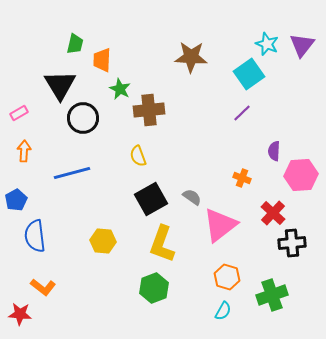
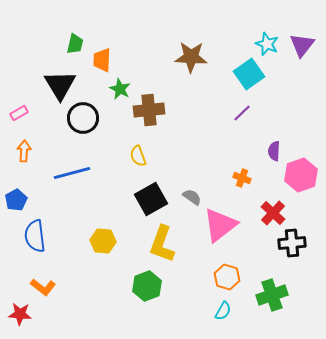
pink hexagon: rotated 16 degrees counterclockwise
green hexagon: moved 7 px left, 2 px up
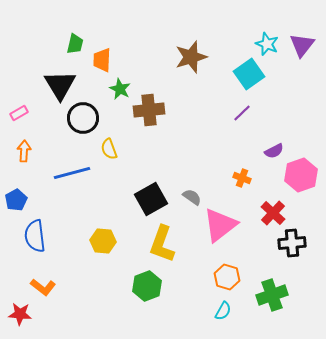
brown star: rotated 20 degrees counterclockwise
purple semicircle: rotated 120 degrees counterclockwise
yellow semicircle: moved 29 px left, 7 px up
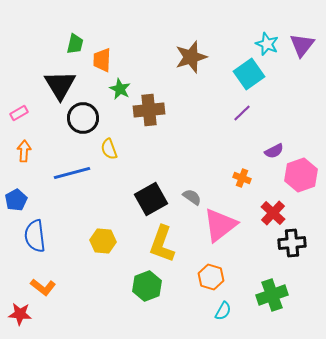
orange hexagon: moved 16 px left
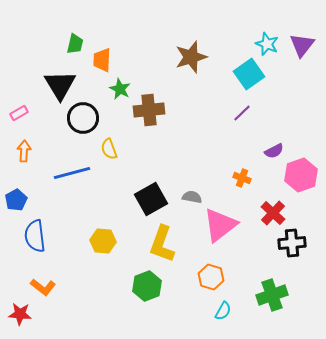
gray semicircle: rotated 24 degrees counterclockwise
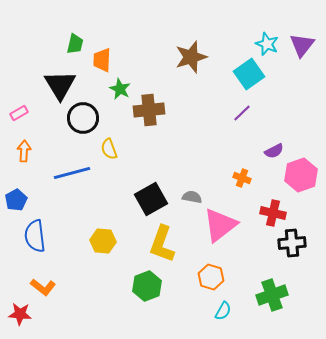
red cross: rotated 30 degrees counterclockwise
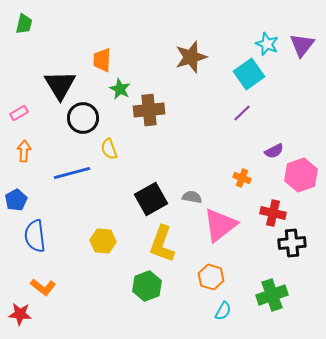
green trapezoid: moved 51 px left, 20 px up
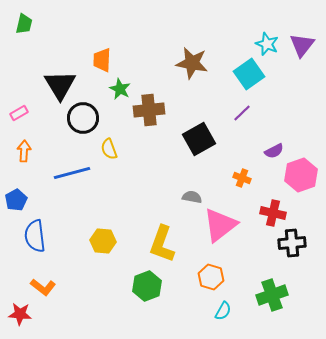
brown star: moved 1 px right, 6 px down; rotated 28 degrees clockwise
black square: moved 48 px right, 60 px up
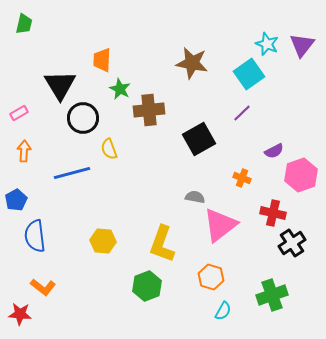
gray semicircle: moved 3 px right
black cross: rotated 28 degrees counterclockwise
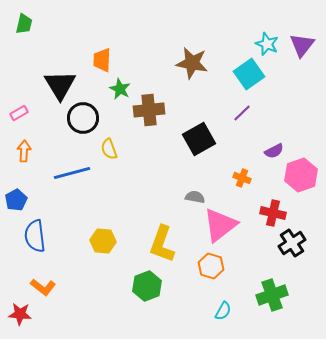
orange hexagon: moved 11 px up
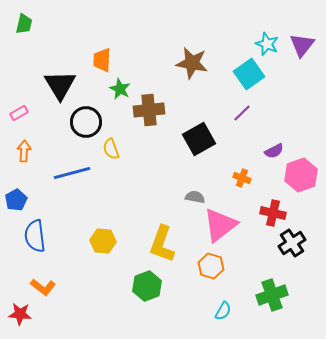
black circle: moved 3 px right, 4 px down
yellow semicircle: moved 2 px right
